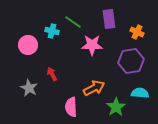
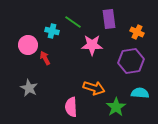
red arrow: moved 7 px left, 16 px up
orange arrow: rotated 45 degrees clockwise
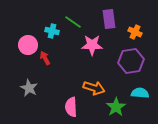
orange cross: moved 2 px left
